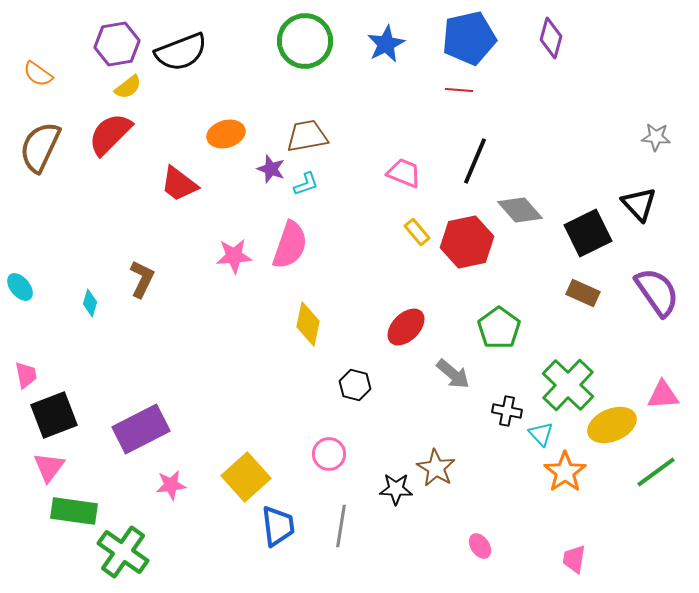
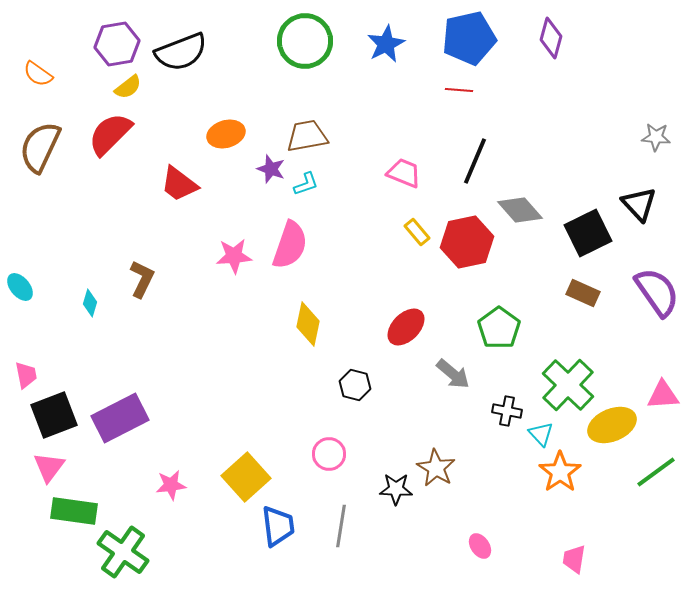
purple rectangle at (141, 429): moved 21 px left, 11 px up
orange star at (565, 472): moved 5 px left
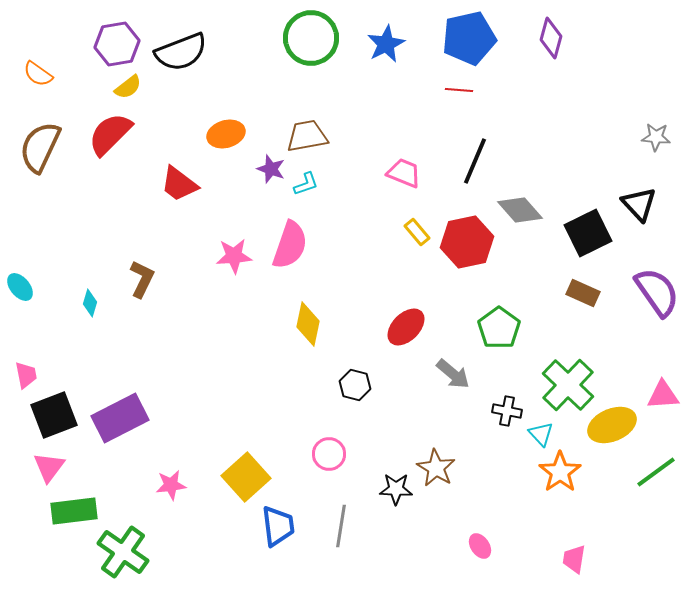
green circle at (305, 41): moved 6 px right, 3 px up
green rectangle at (74, 511): rotated 15 degrees counterclockwise
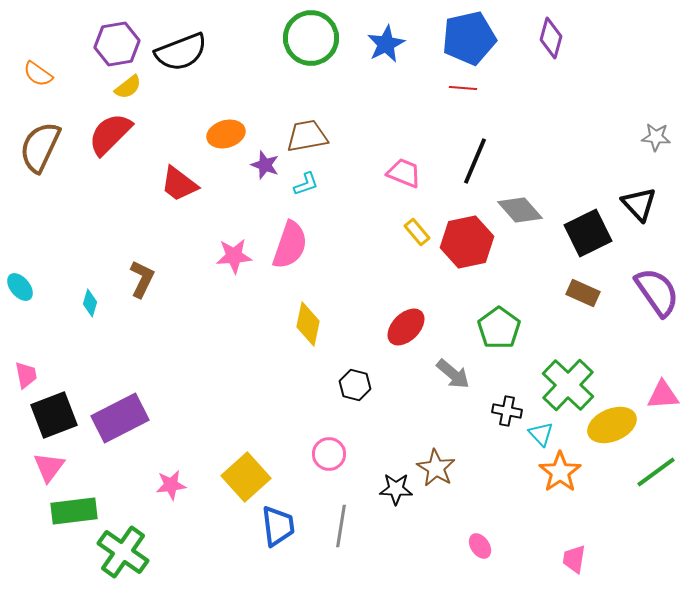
red line at (459, 90): moved 4 px right, 2 px up
purple star at (271, 169): moved 6 px left, 4 px up
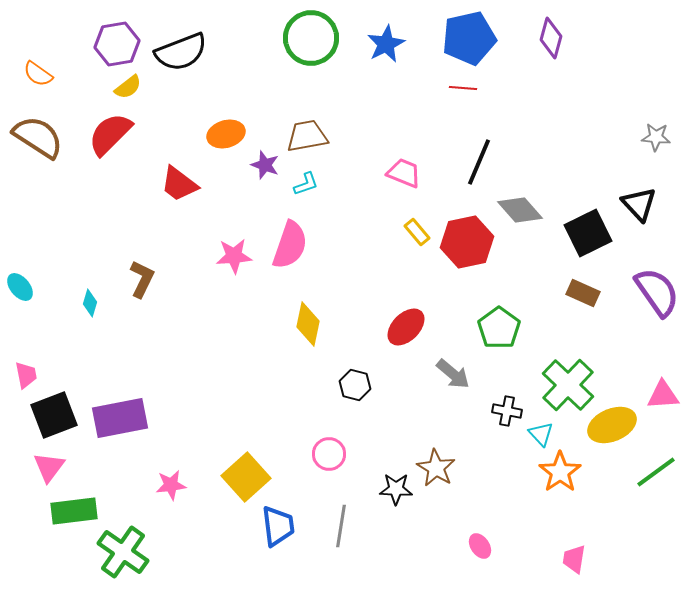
brown semicircle at (40, 147): moved 2 px left, 10 px up; rotated 98 degrees clockwise
black line at (475, 161): moved 4 px right, 1 px down
purple rectangle at (120, 418): rotated 16 degrees clockwise
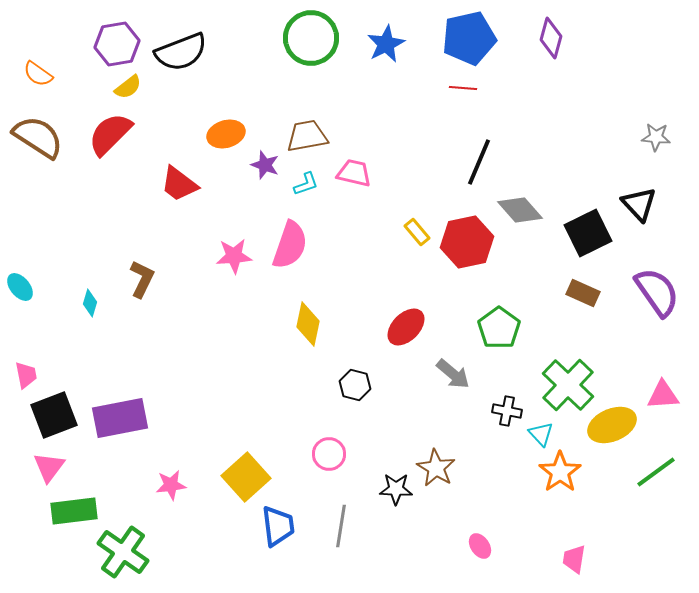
pink trapezoid at (404, 173): moved 50 px left; rotated 9 degrees counterclockwise
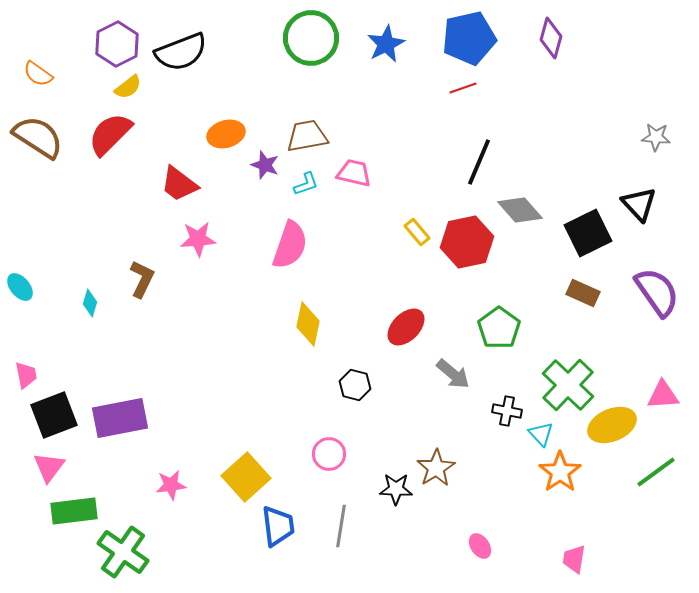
purple hexagon at (117, 44): rotated 18 degrees counterclockwise
red line at (463, 88): rotated 24 degrees counterclockwise
pink star at (234, 256): moved 36 px left, 17 px up
brown star at (436, 468): rotated 9 degrees clockwise
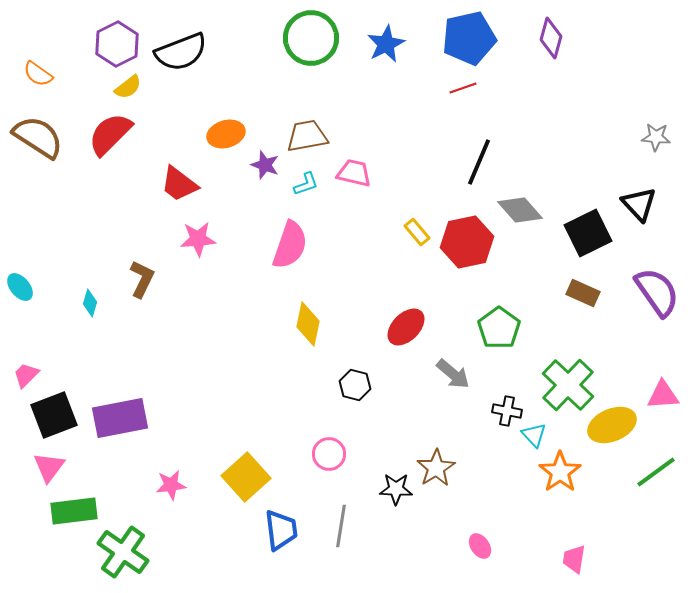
pink trapezoid at (26, 375): rotated 124 degrees counterclockwise
cyan triangle at (541, 434): moved 7 px left, 1 px down
blue trapezoid at (278, 526): moved 3 px right, 4 px down
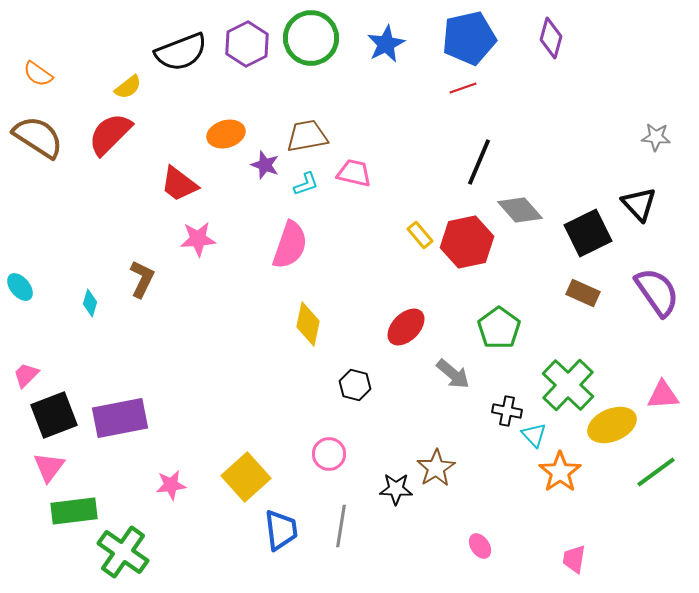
purple hexagon at (117, 44): moved 130 px right
yellow rectangle at (417, 232): moved 3 px right, 3 px down
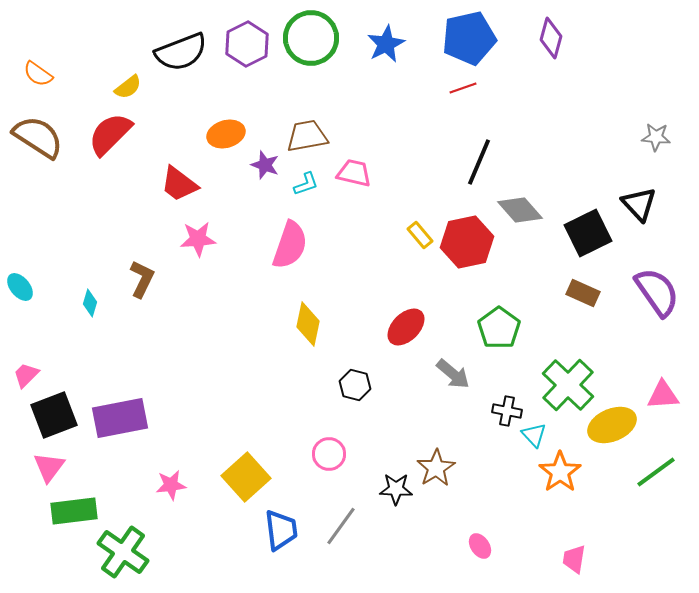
gray line at (341, 526): rotated 27 degrees clockwise
